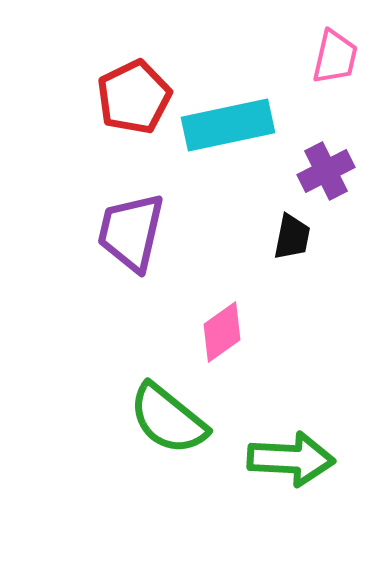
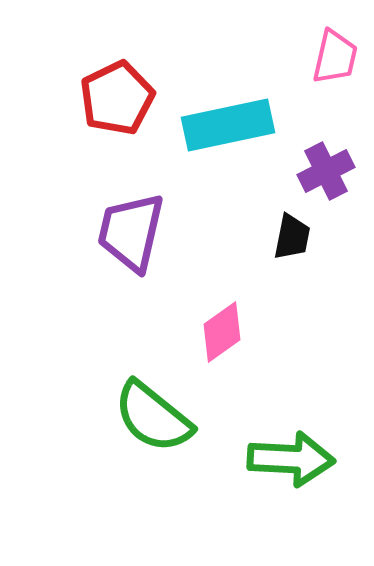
red pentagon: moved 17 px left, 1 px down
green semicircle: moved 15 px left, 2 px up
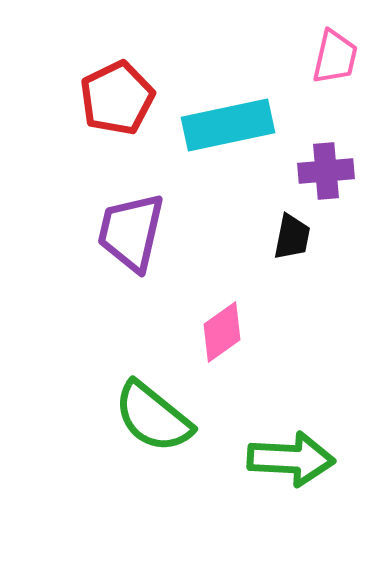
purple cross: rotated 22 degrees clockwise
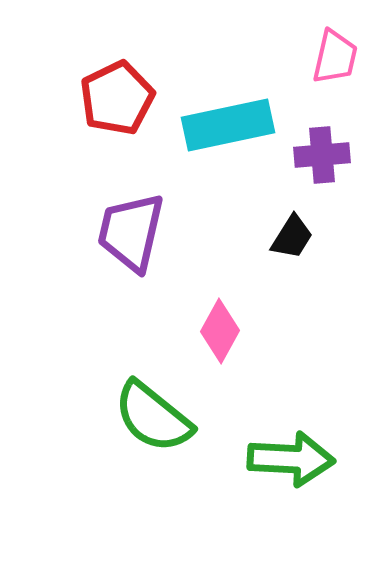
purple cross: moved 4 px left, 16 px up
black trapezoid: rotated 21 degrees clockwise
pink diamond: moved 2 px left, 1 px up; rotated 26 degrees counterclockwise
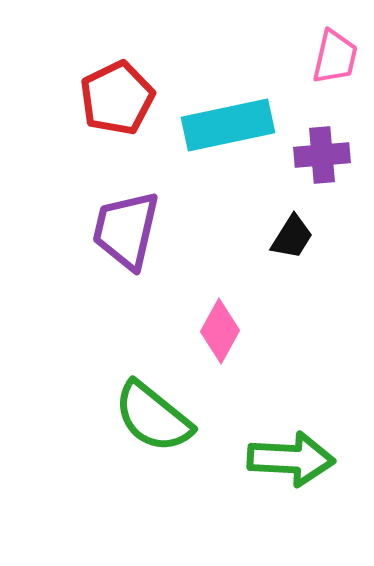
purple trapezoid: moved 5 px left, 2 px up
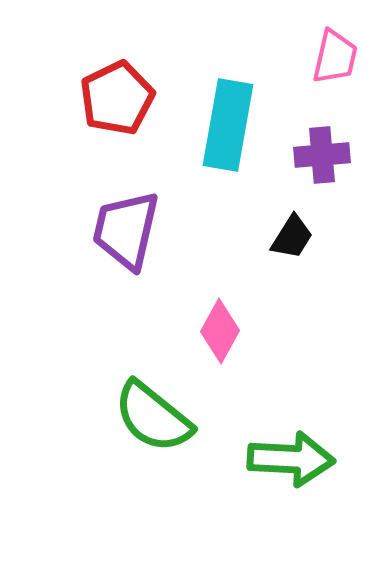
cyan rectangle: rotated 68 degrees counterclockwise
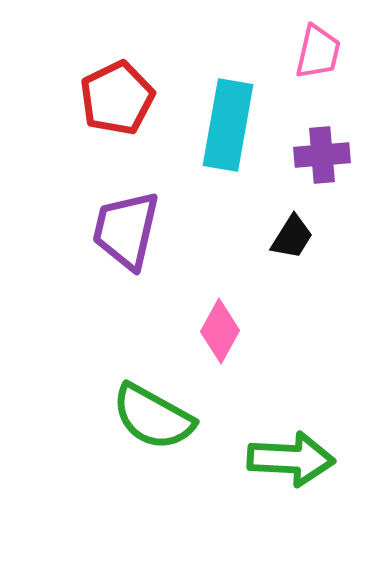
pink trapezoid: moved 17 px left, 5 px up
green semicircle: rotated 10 degrees counterclockwise
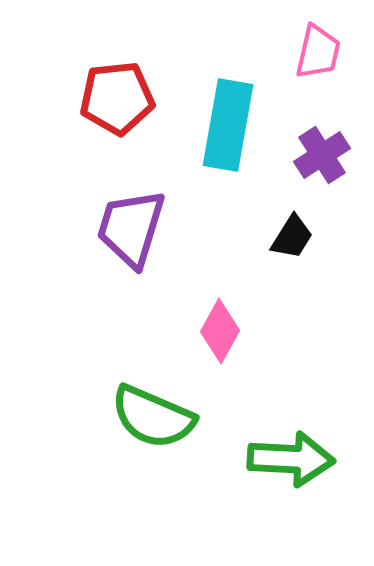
red pentagon: rotated 20 degrees clockwise
purple cross: rotated 28 degrees counterclockwise
purple trapezoid: moved 5 px right, 2 px up; rotated 4 degrees clockwise
green semicircle: rotated 6 degrees counterclockwise
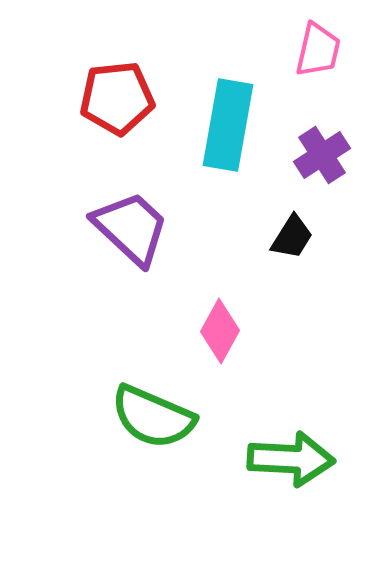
pink trapezoid: moved 2 px up
purple trapezoid: rotated 116 degrees clockwise
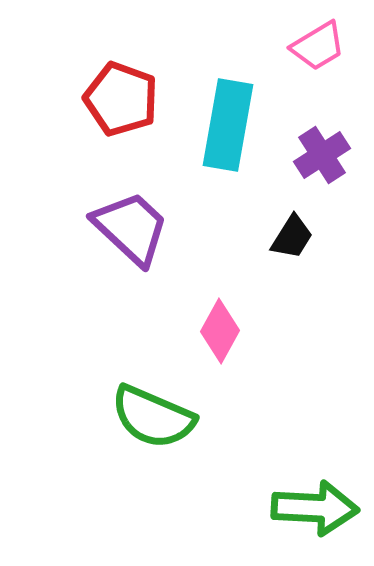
pink trapezoid: moved 4 px up; rotated 46 degrees clockwise
red pentagon: moved 4 px right, 1 px down; rotated 26 degrees clockwise
green arrow: moved 24 px right, 49 px down
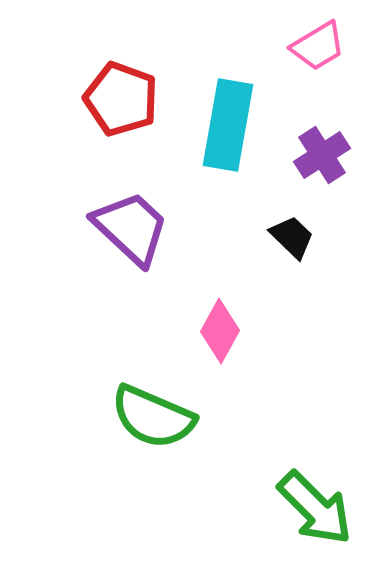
black trapezoid: rotated 78 degrees counterclockwise
green arrow: rotated 42 degrees clockwise
